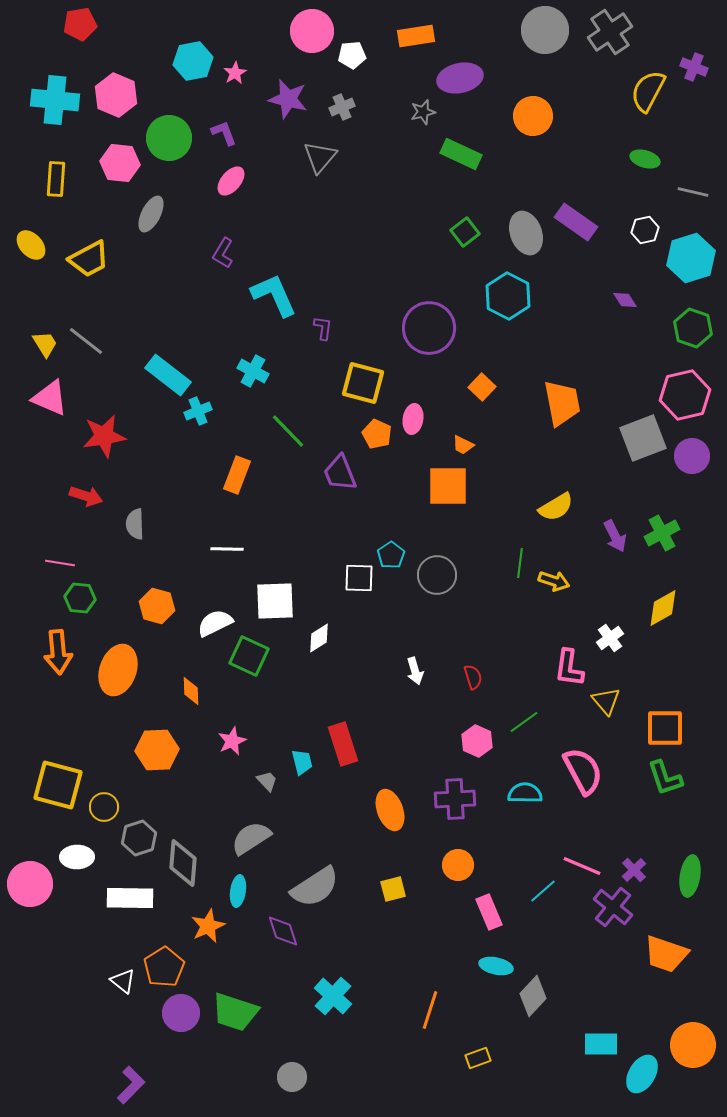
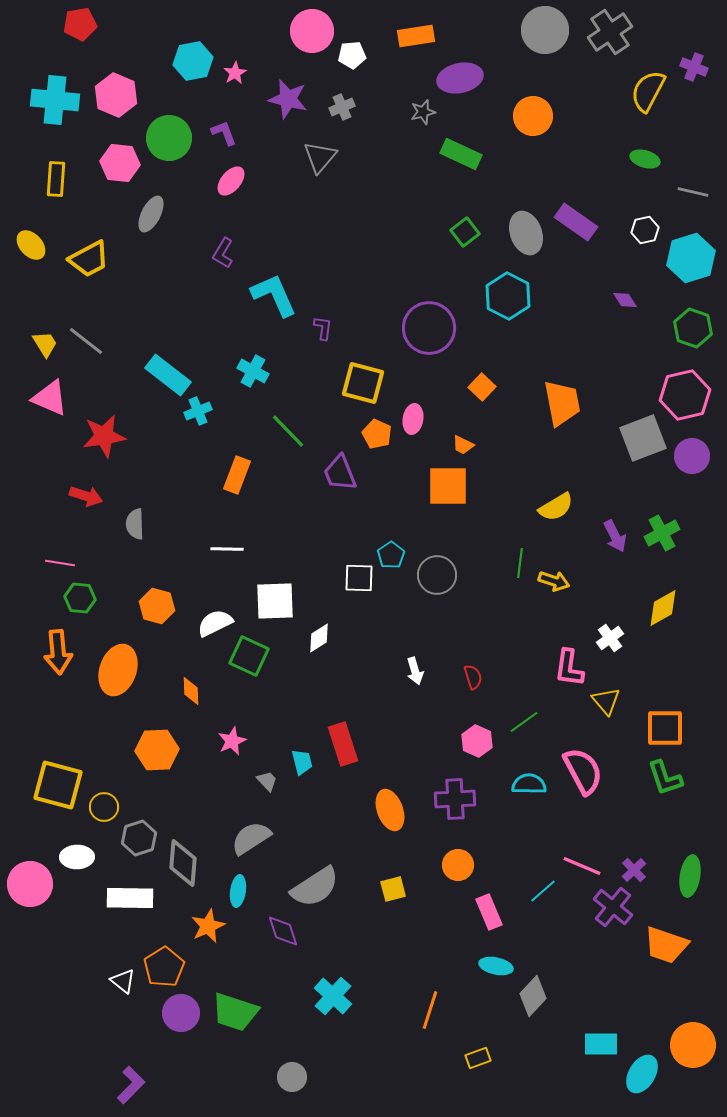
cyan semicircle at (525, 793): moved 4 px right, 9 px up
orange trapezoid at (666, 954): moved 9 px up
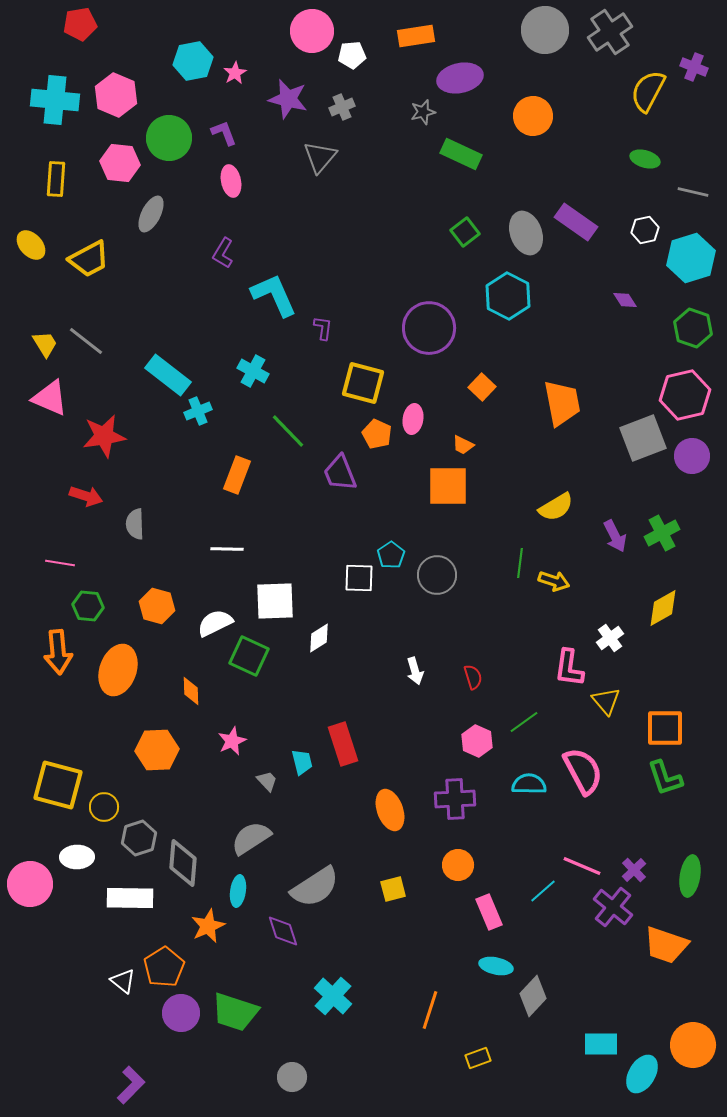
pink ellipse at (231, 181): rotated 52 degrees counterclockwise
green hexagon at (80, 598): moved 8 px right, 8 px down
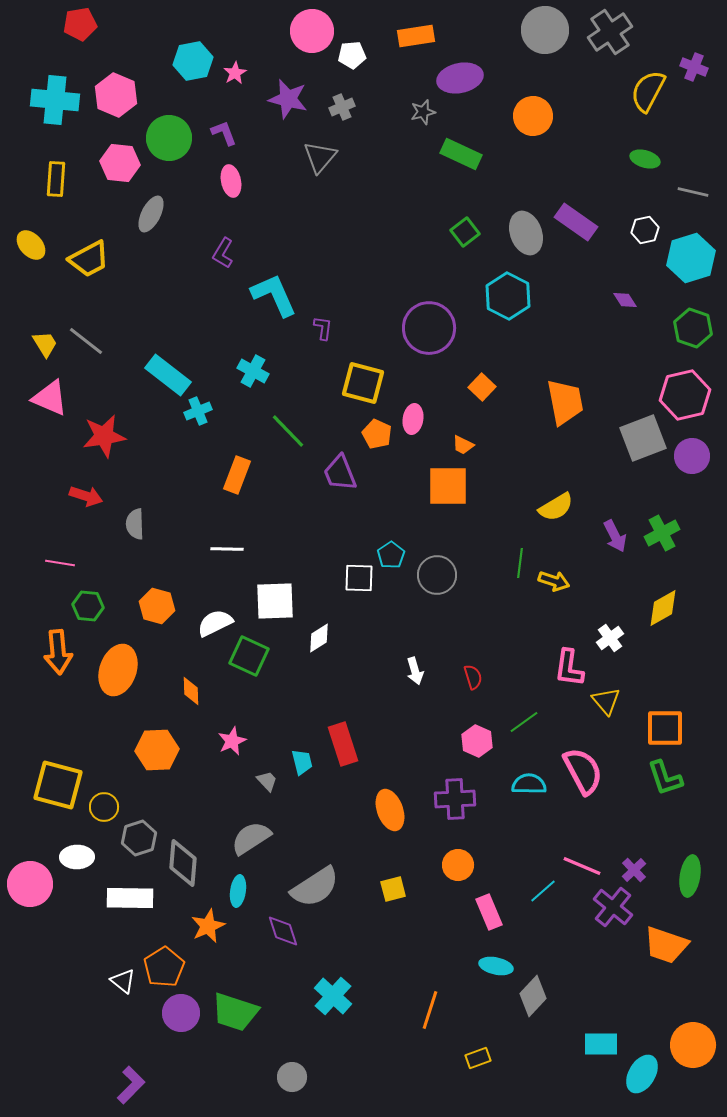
orange trapezoid at (562, 403): moved 3 px right, 1 px up
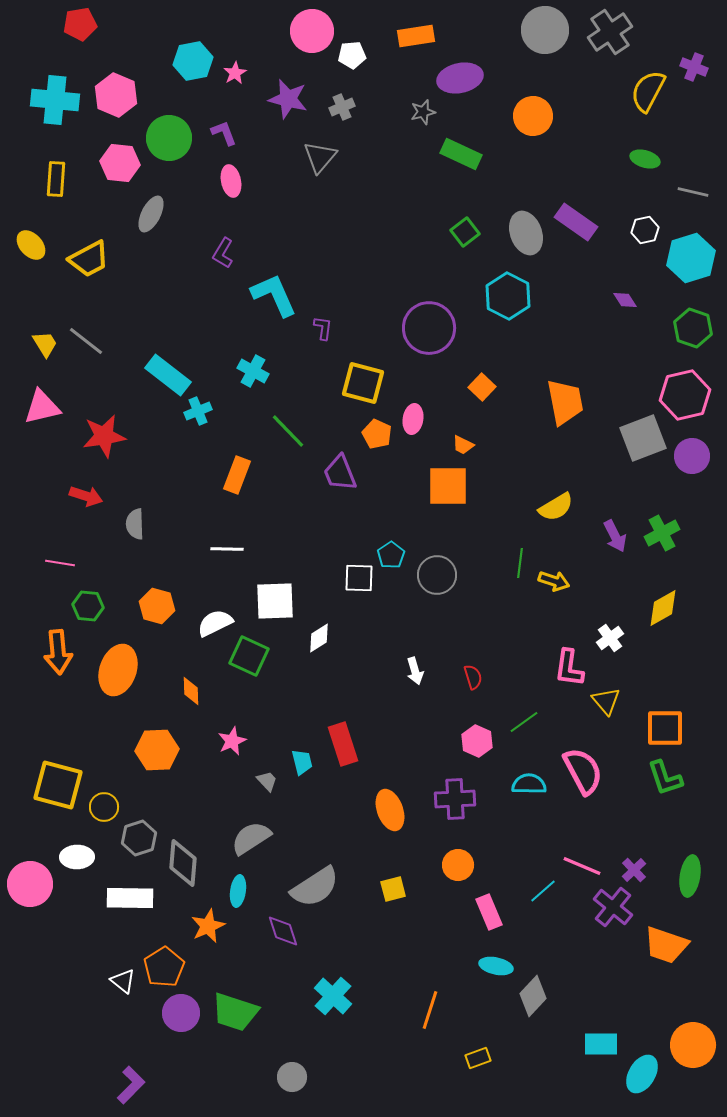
pink triangle at (50, 398): moved 8 px left, 9 px down; rotated 36 degrees counterclockwise
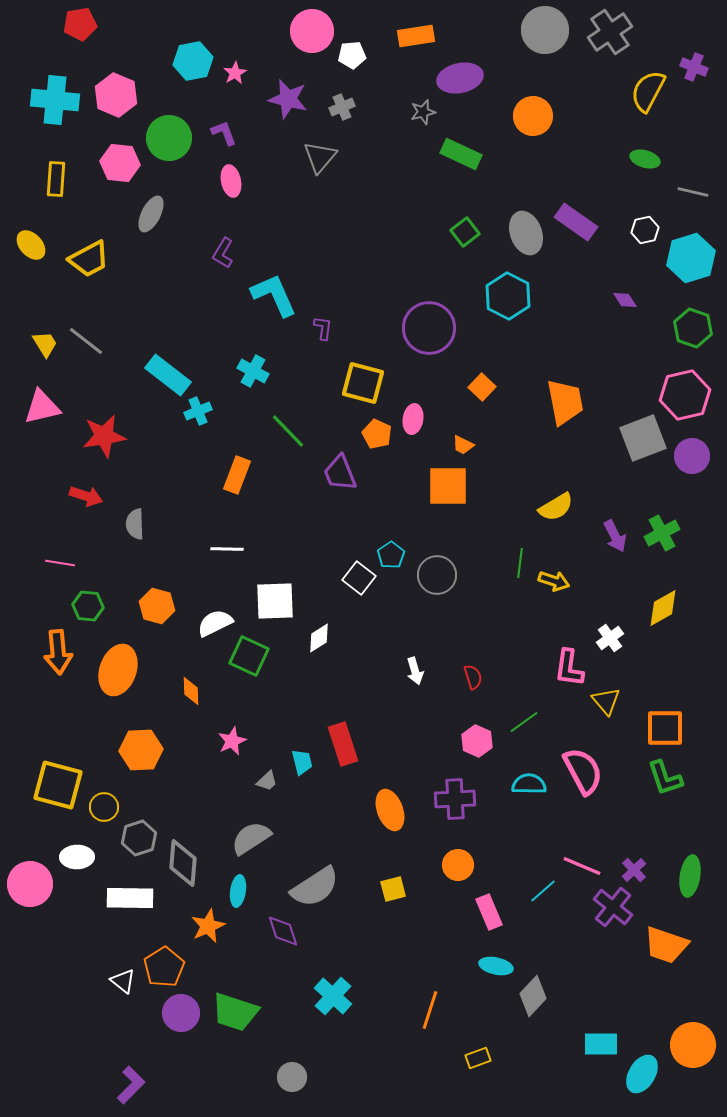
white square at (359, 578): rotated 36 degrees clockwise
orange hexagon at (157, 750): moved 16 px left
gray trapezoid at (267, 781): rotated 90 degrees clockwise
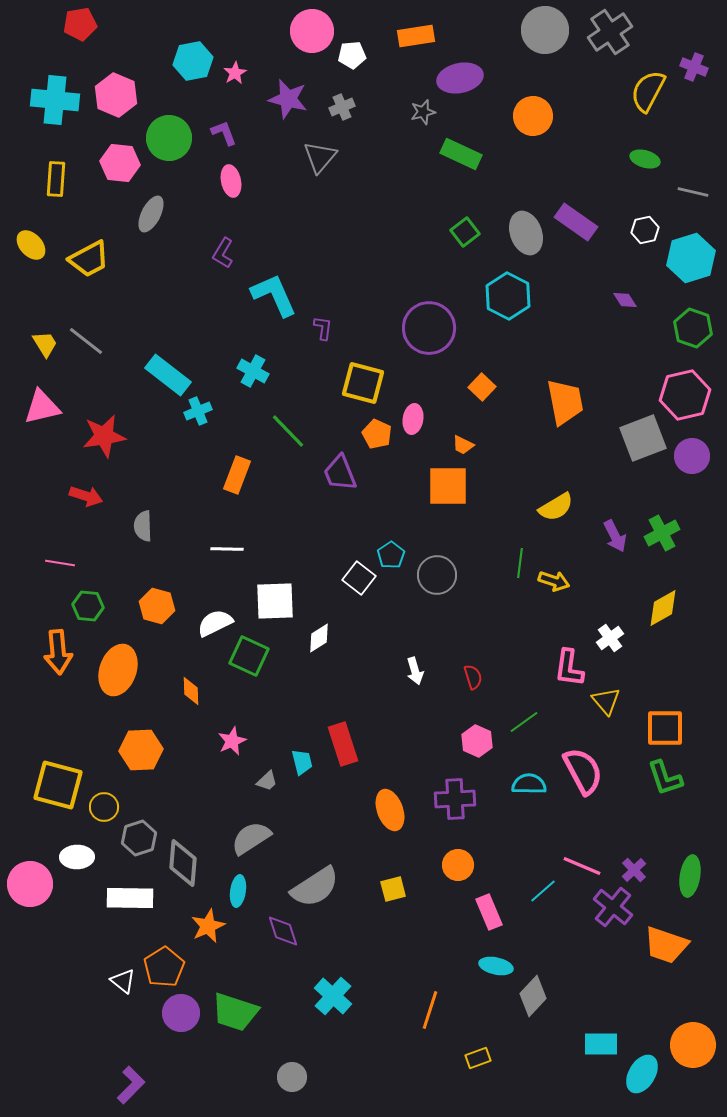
gray semicircle at (135, 524): moved 8 px right, 2 px down
